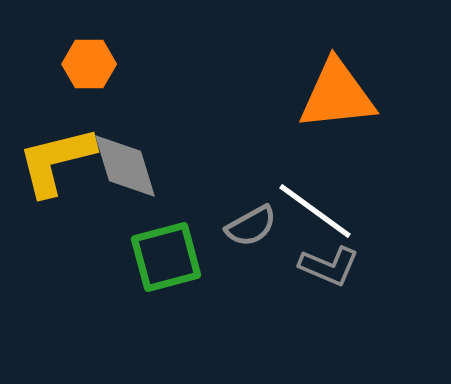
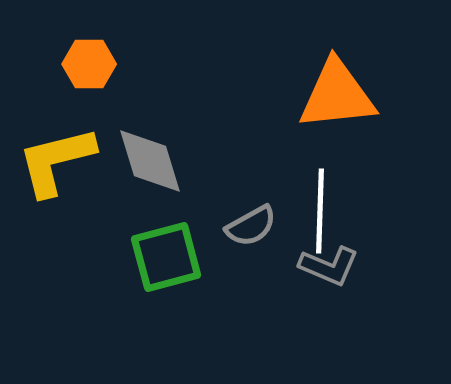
gray diamond: moved 25 px right, 5 px up
white line: moved 5 px right; rotated 56 degrees clockwise
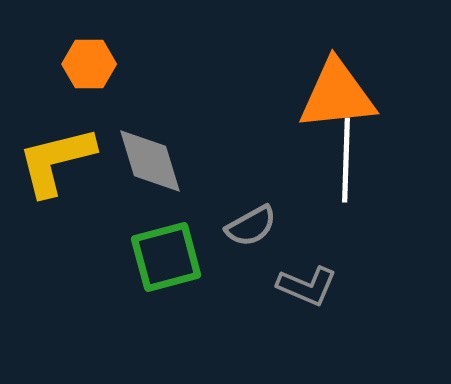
white line: moved 26 px right, 51 px up
gray L-shape: moved 22 px left, 20 px down
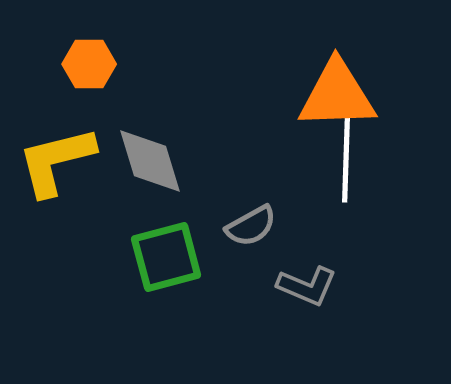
orange triangle: rotated 4 degrees clockwise
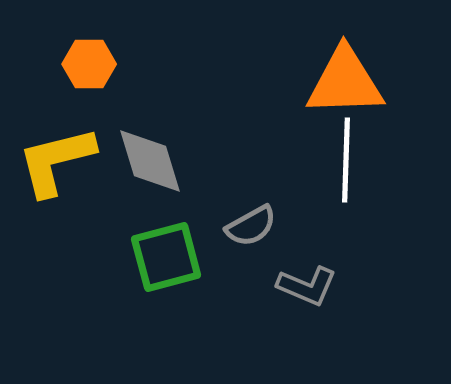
orange triangle: moved 8 px right, 13 px up
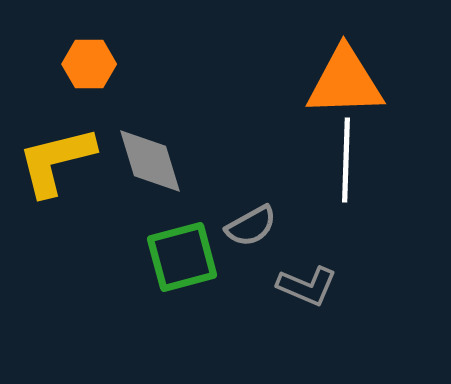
green square: moved 16 px right
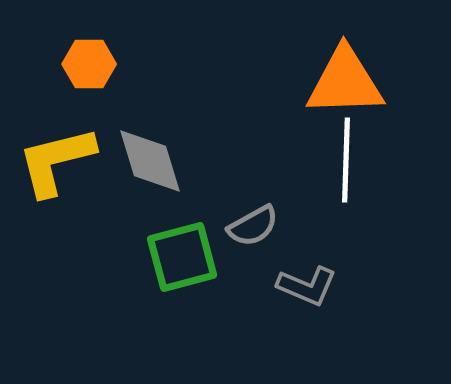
gray semicircle: moved 2 px right
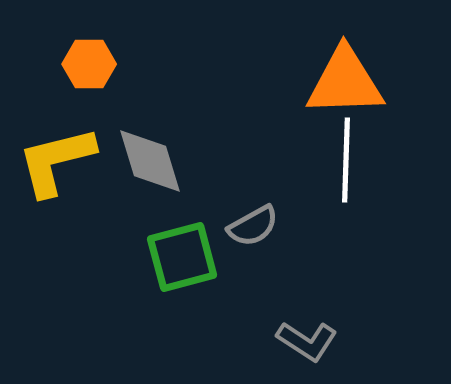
gray L-shape: moved 55 px down; rotated 10 degrees clockwise
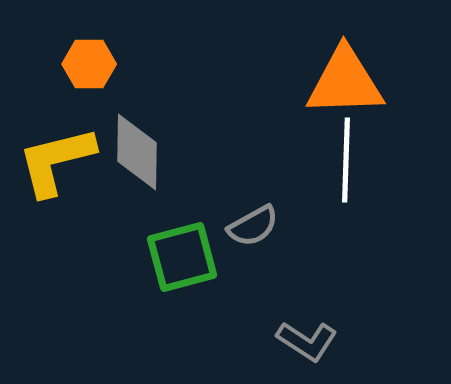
gray diamond: moved 13 px left, 9 px up; rotated 18 degrees clockwise
